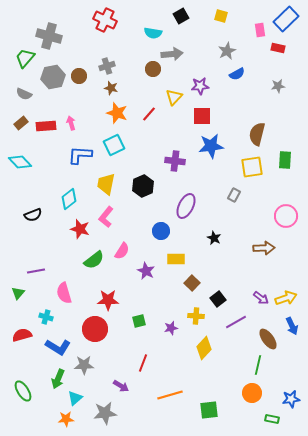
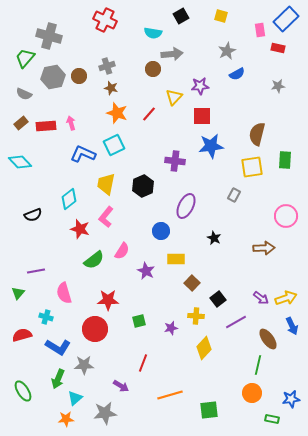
blue L-shape at (80, 155): moved 3 px right, 1 px up; rotated 20 degrees clockwise
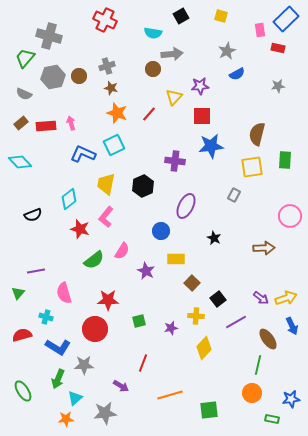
pink circle at (286, 216): moved 4 px right
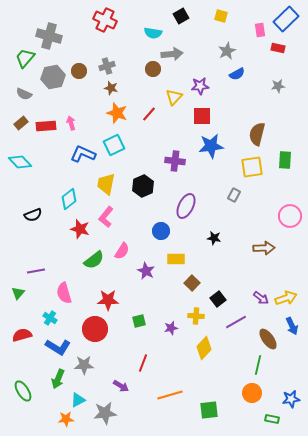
brown circle at (79, 76): moved 5 px up
black star at (214, 238): rotated 16 degrees counterclockwise
cyan cross at (46, 317): moved 4 px right, 1 px down; rotated 16 degrees clockwise
cyan triangle at (75, 398): moved 3 px right, 2 px down; rotated 14 degrees clockwise
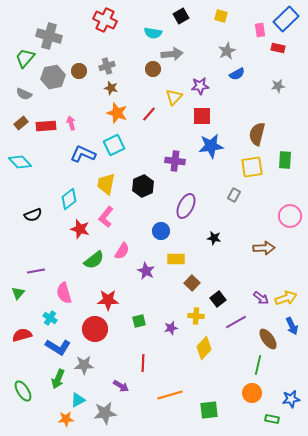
red line at (143, 363): rotated 18 degrees counterclockwise
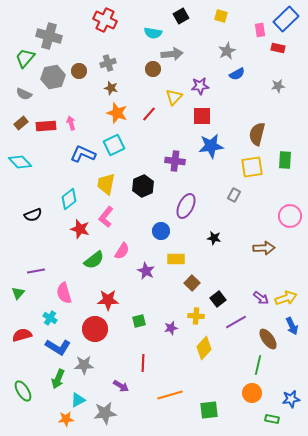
gray cross at (107, 66): moved 1 px right, 3 px up
